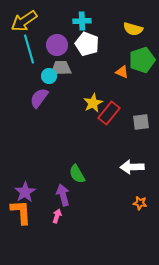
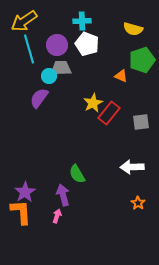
orange triangle: moved 1 px left, 4 px down
orange star: moved 2 px left; rotated 24 degrees clockwise
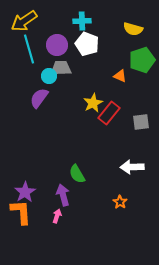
orange triangle: moved 1 px left
orange star: moved 18 px left, 1 px up
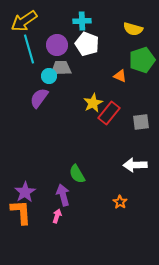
white arrow: moved 3 px right, 2 px up
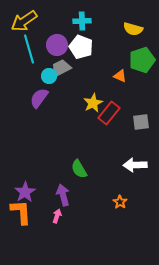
white pentagon: moved 6 px left, 3 px down
gray trapezoid: rotated 25 degrees counterclockwise
green semicircle: moved 2 px right, 5 px up
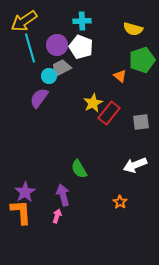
cyan line: moved 1 px right, 1 px up
orange triangle: rotated 16 degrees clockwise
white arrow: rotated 20 degrees counterclockwise
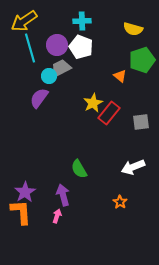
white arrow: moved 2 px left, 2 px down
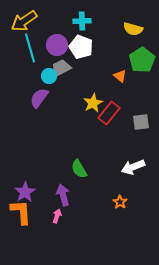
green pentagon: rotated 15 degrees counterclockwise
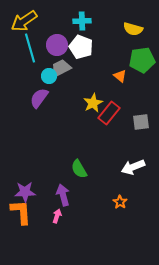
green pentagon: rotated 25 degrees clockwise
purple star: rotated 30 degrees clockwise
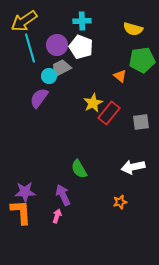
white arrow: rotated 10 degrees clockwise
purple arrow: rotated 10 degrees counterclockwise
orange star: rotated 24 degrees clockwise
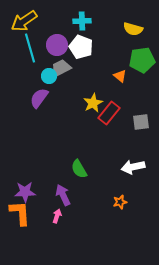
orange L-shape: moved 1 px left, 1 px down
